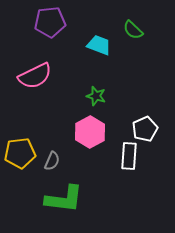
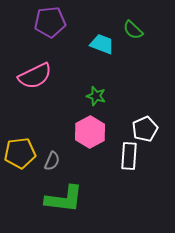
cyan trapezoid: moved 3 px right, 1 px up
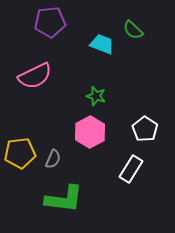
white pentagon: rotated 15 degrees counterclockwise
white rectangle: moved 2 px right, 13 px down; rotated 28 degrees clockwise
gray semicircle: moved 1 px right, 2 px up
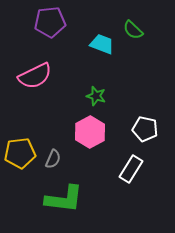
white pentagon: rotated 20 degrees counterclockwise
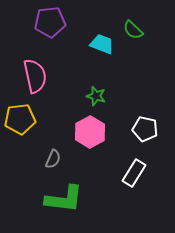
pink semicircle: rotated 76 degrees counterclockwise
yellow pentagon: moved 34 px up
white rectangle: moved 3 px right, 4 px down
